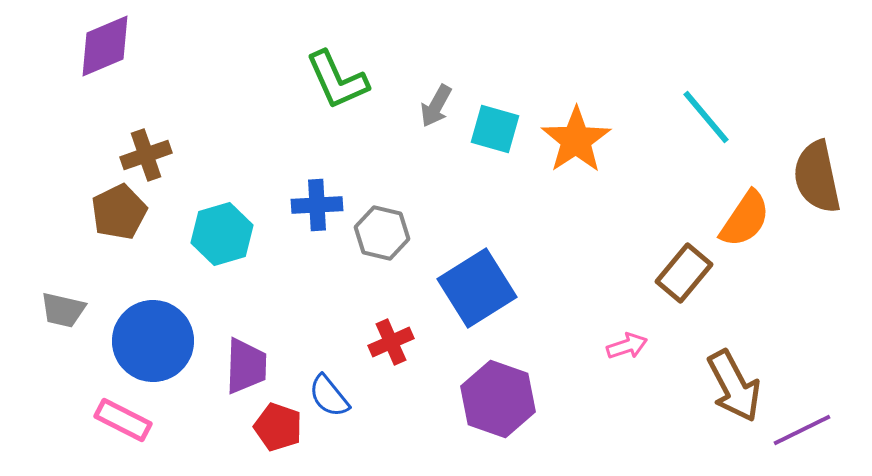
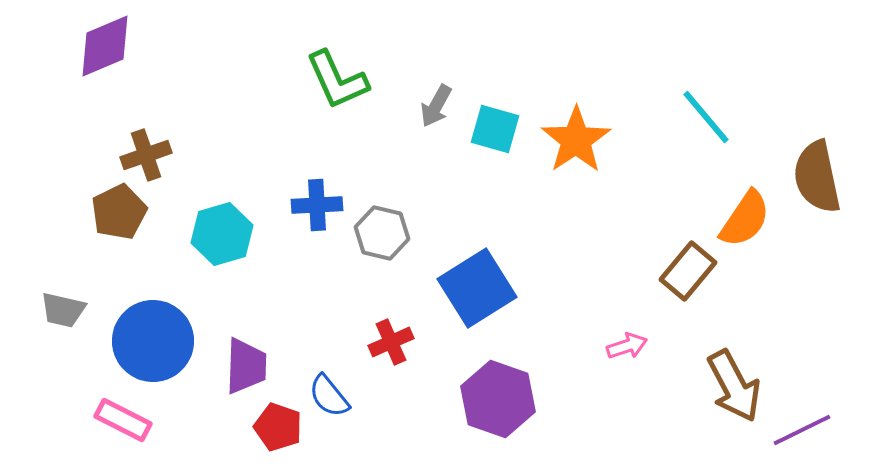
brown rectangle: moved 4 px right, 2 px up
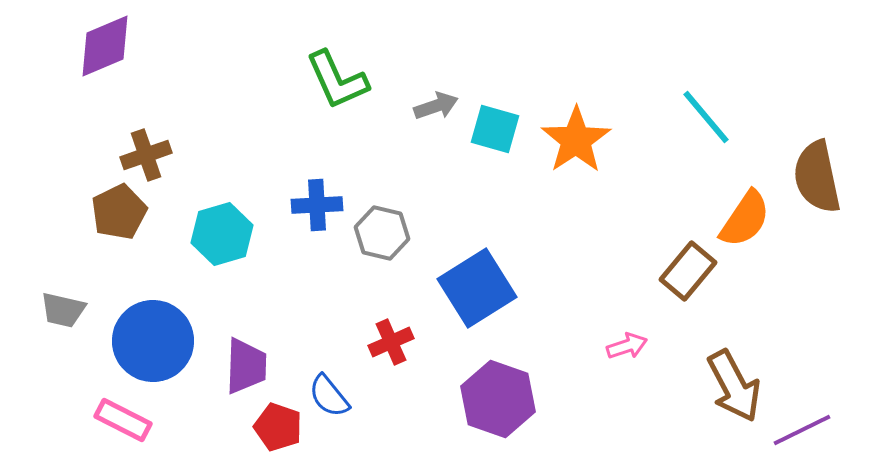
gray arrow: rotated 138 degrees counterclockwise
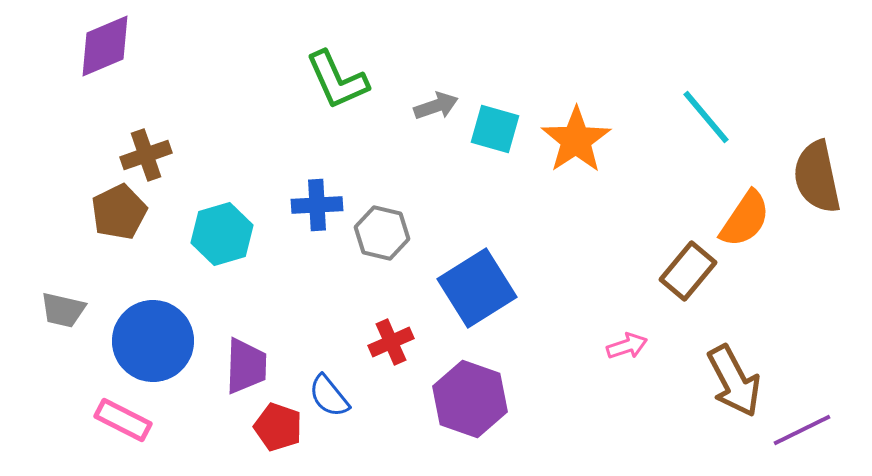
brown arrow: moved 5 px up
purple hexagon: moved 28 px left
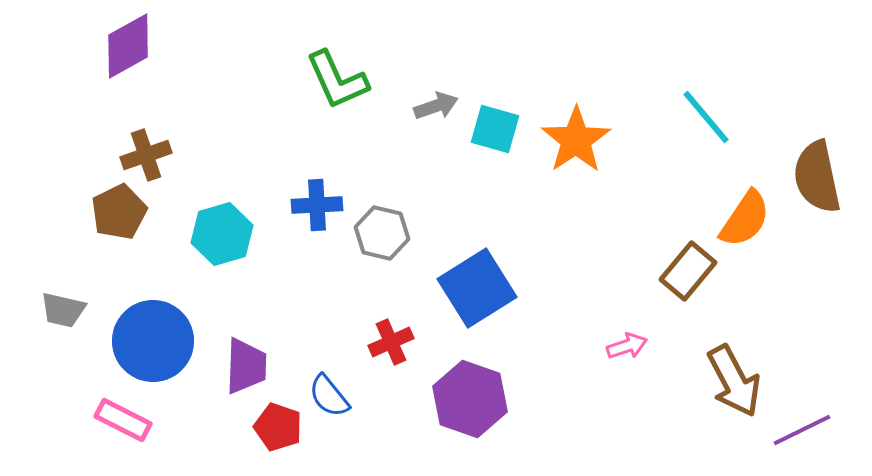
purple diamond: moved 23 px right; rotated 6 degrees counterclockwise
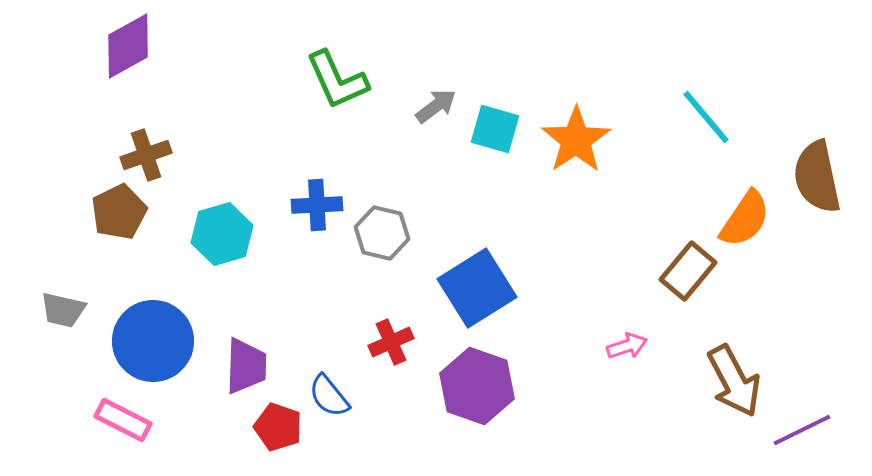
gray arrow: rotated 18 degrees counterclockwise
purple hexagon: moved 7 px right, 13 px up
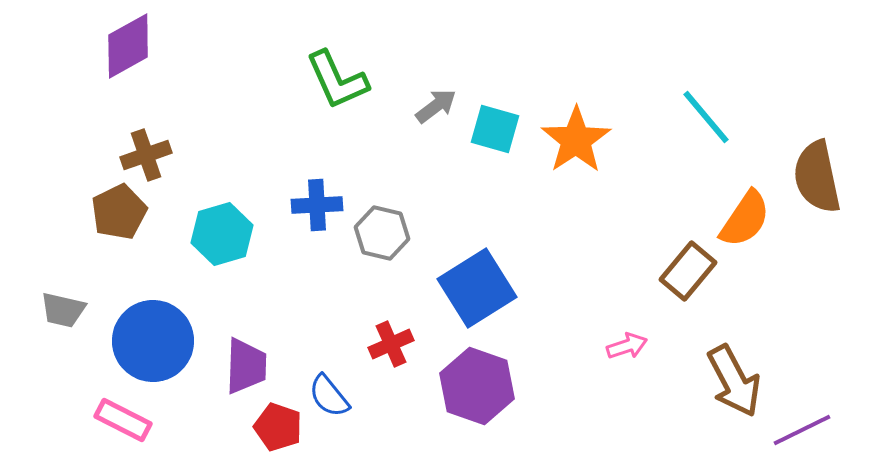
red cross: moved 2 px down
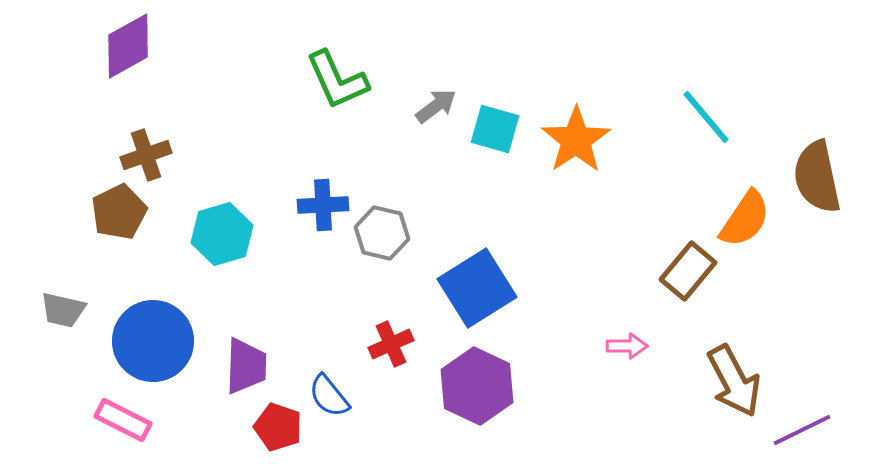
blue cross: moved 6 px right
pink arrow: rotated 18 degrees clockwise
purple hexagon: rotated 6 degrees clockwise
